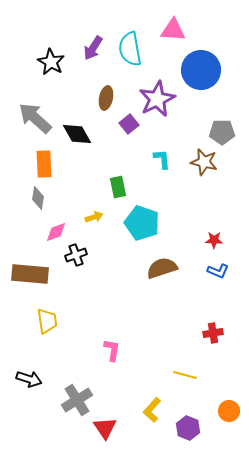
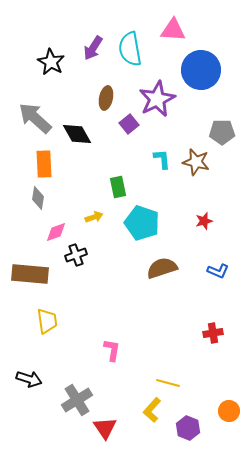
brown star: moved 8 px left
red star: moved 10 px left, 19 px up; rotated 18 degrees counterclockwise
yellow line: moved 17 px left, 8 px down
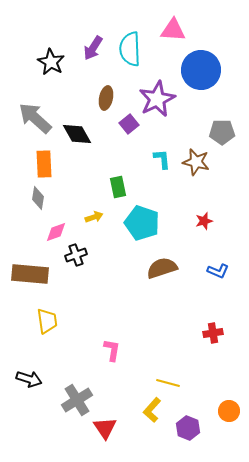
cyan semicircle: rotated 8 degrees clockwise
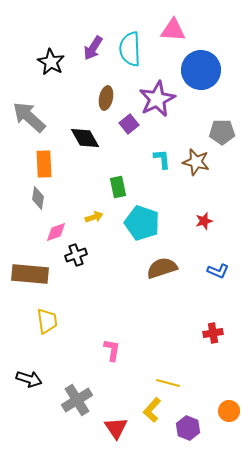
gray arrow: moved 6 px left, 1 px up
black diamond: moved 8 px right, 4 px down
red triangle: moved 11 px right
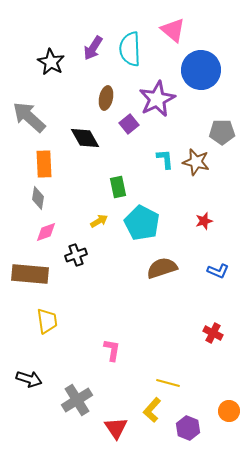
pink triangle: rotated 36 degrees clockwise
cyan L-shape: moved 3 px right
yellow arrow: moved 5 px right, 4 px down; rotated 12 degrees counterclockwise
cyan pentagon: rotated 8 degrees clockwise
pink diamond: moved 10 px left
red cross: rotated 36 degrees clockwise
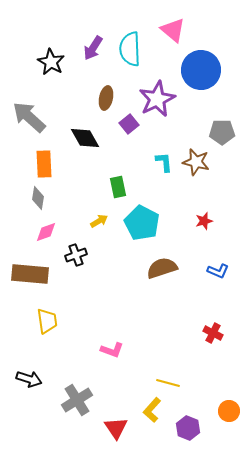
cyan L-shape: moved 1 px left, 3 px down
pink L-shape: rotated 100 degrees clockwise
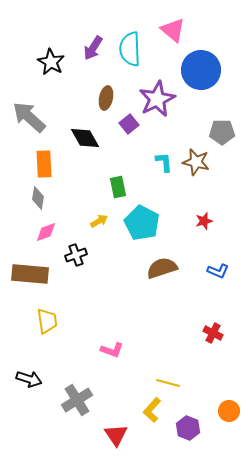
red triangle: moved 7 px down
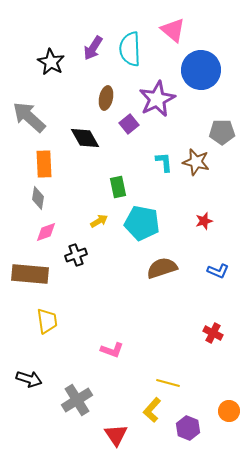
cyan pentagon: rotated 16 degrees counterclockwise
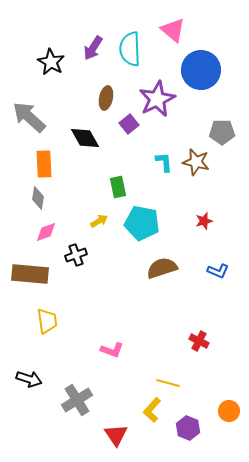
red cross: moved 14 px left, 8 px down
